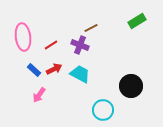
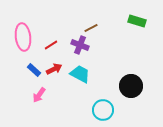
green rectangle: rotated 48 degrees clockwise
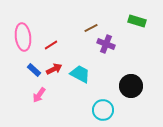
purple cross: moved 26 px right, 1 px up
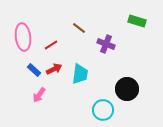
brown line: moved 12 px left; rotated 64 degrees clockwise
cyan trapezoid: rotated 70 degrees clockwise
black circle: moved 4 px left, 3 px down
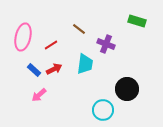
brown line: moved 1 px down
pink ellipse: rotated 20 degrees clockwise
cyan trapezoid: moved 5 px right, 10 px up
pink arrow: rotated 14 degrees clockwise
